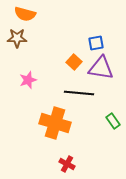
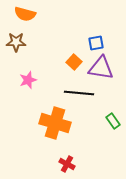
brown star: moved 1 px left, 4 px down
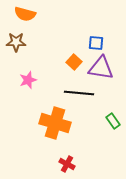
blue square: rotated 14 degrees clockwise
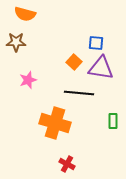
green rectangle: rotated 35 degrees clockwise
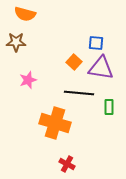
green rectangle: moved 4 px left, 14 px up
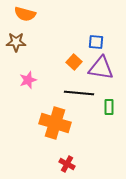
blue square: moved 1 px up
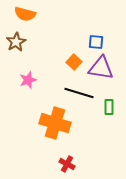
brown star: rotated 30 degrees counterclockwise
black line: rotated 12 degrees clockwise
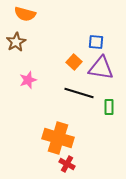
orange cross: moved 3 px right, 15 px down
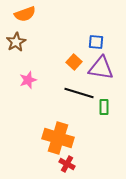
orange semicircle: rotated 35 degrees counterclockwise
green rectangle: moved 5 px left
